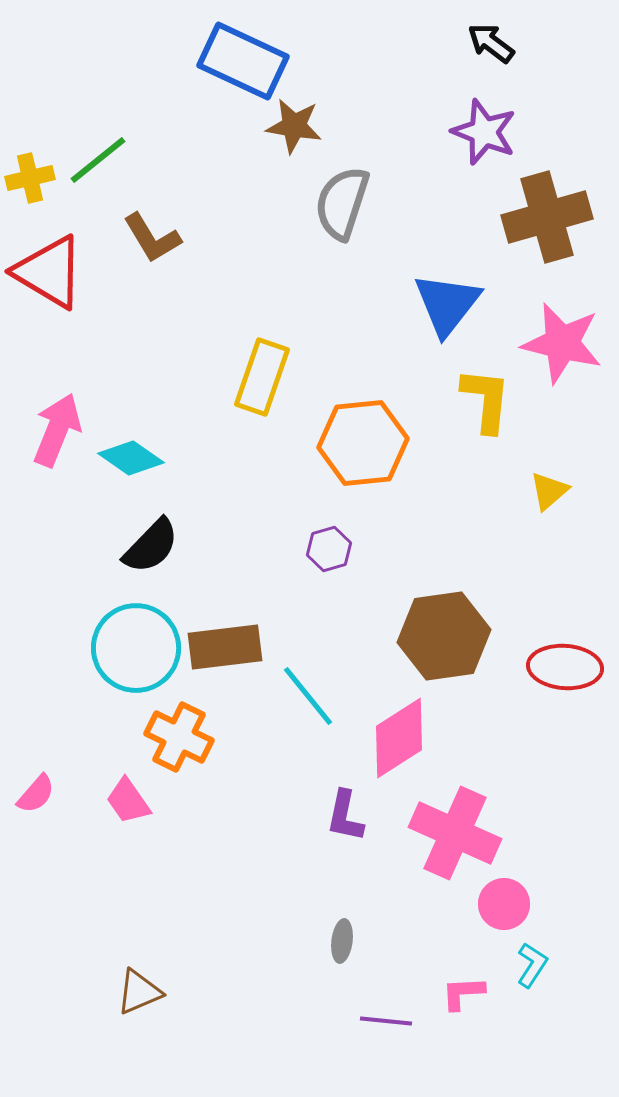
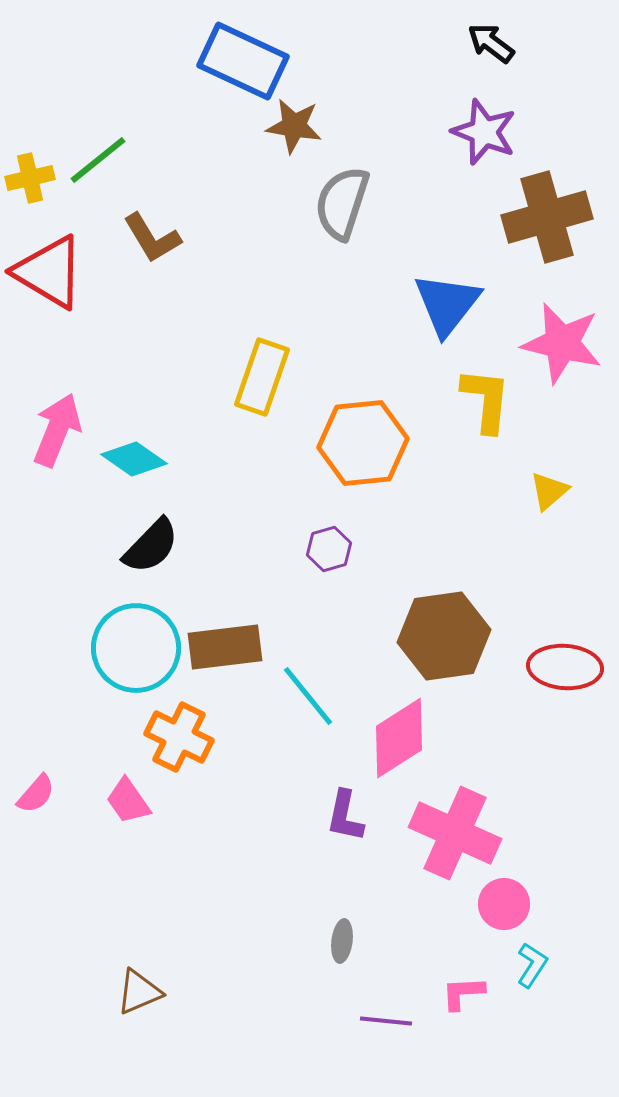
cyan diamond: moved 3 px right, 1 px down
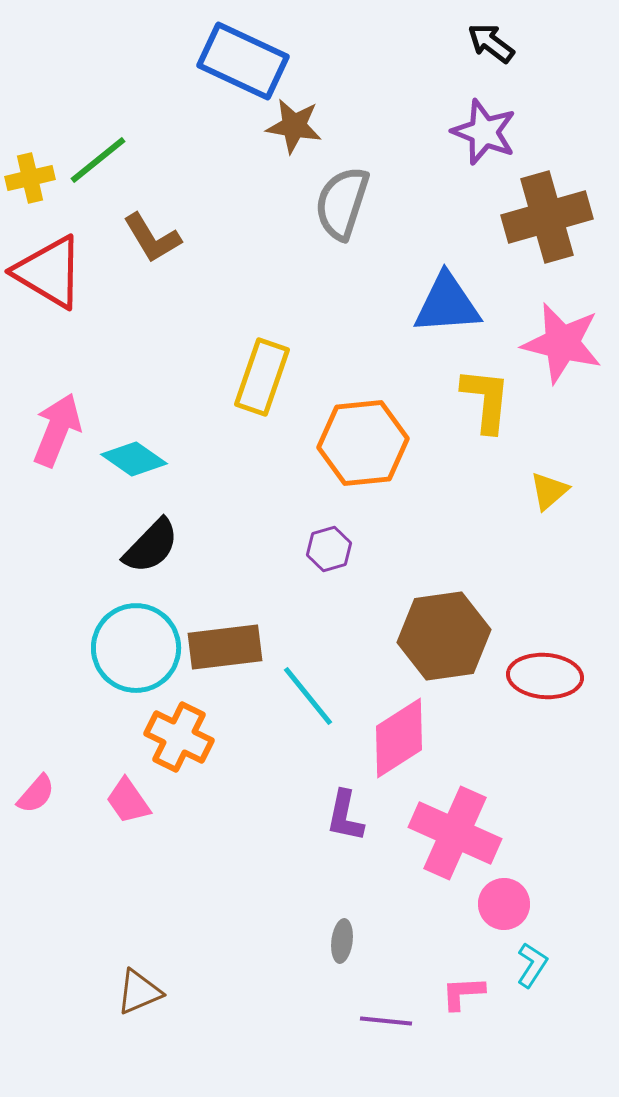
blue triangle: rotated 48 degrees clockwise
red ellipse: moved 20 px left, 9 px down
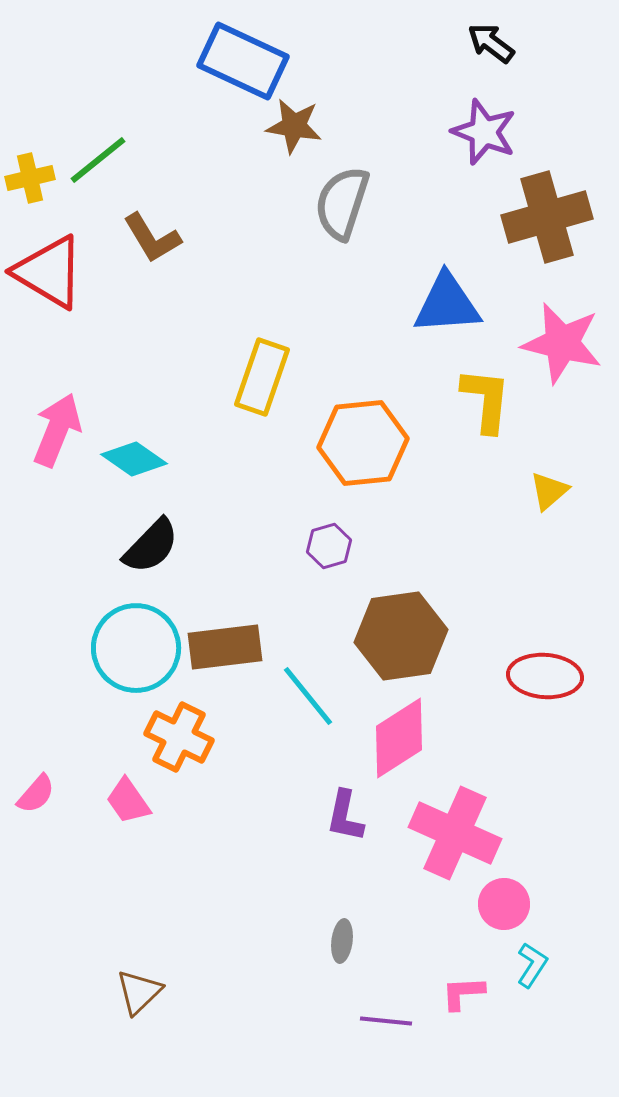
purple hexagon: moved 3 px up
brown hexagon: moved 43 px left
brown triangle: rotated 21 degrees counterclockwise
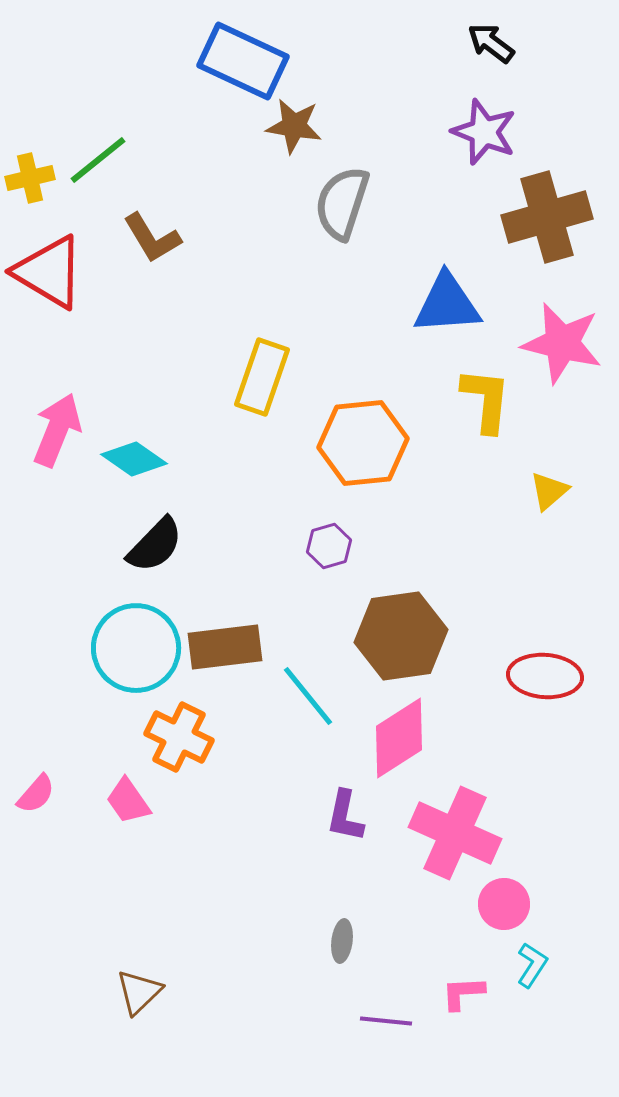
black semicircle: moved 4 px right, 1 px up
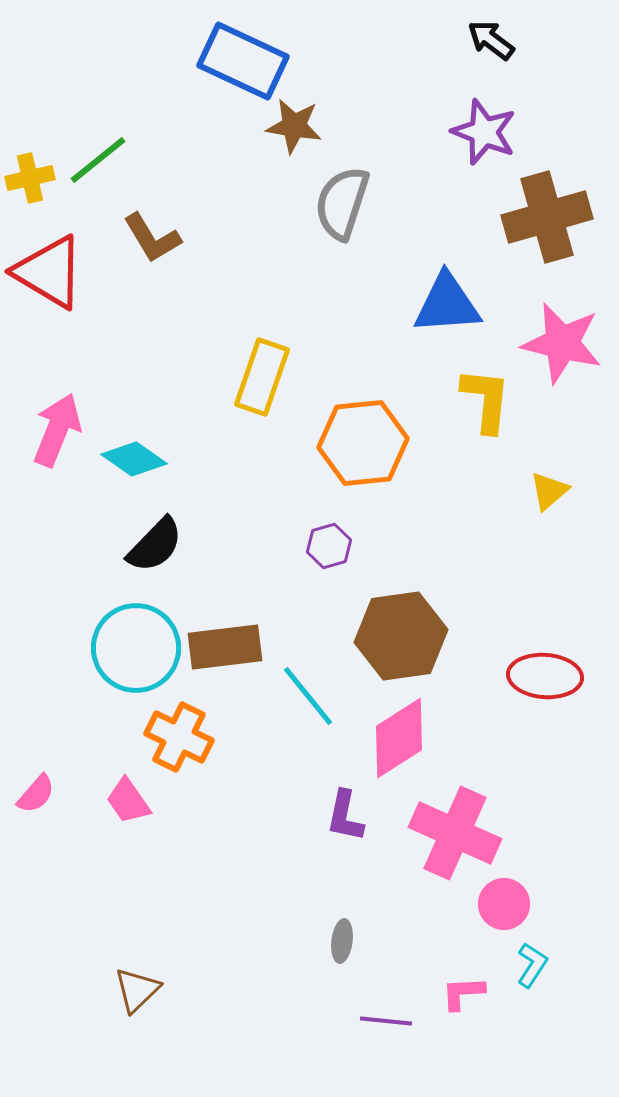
black arrow: moved 3 px up
brown triangle: moved 2 px left, 2 px up
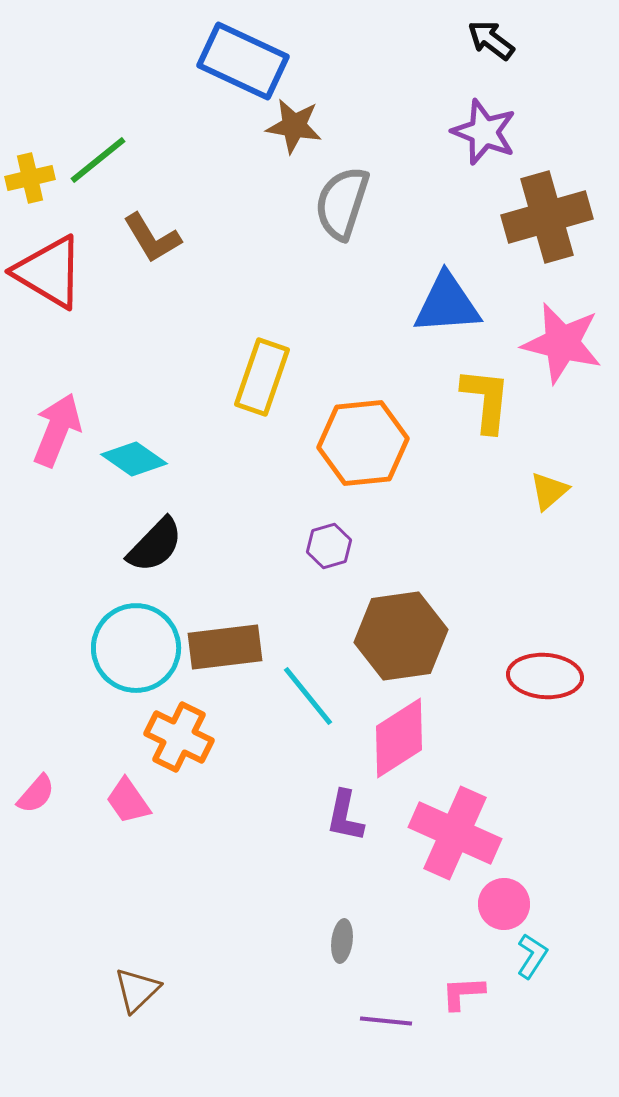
cyan L-shape: moved 9 px up
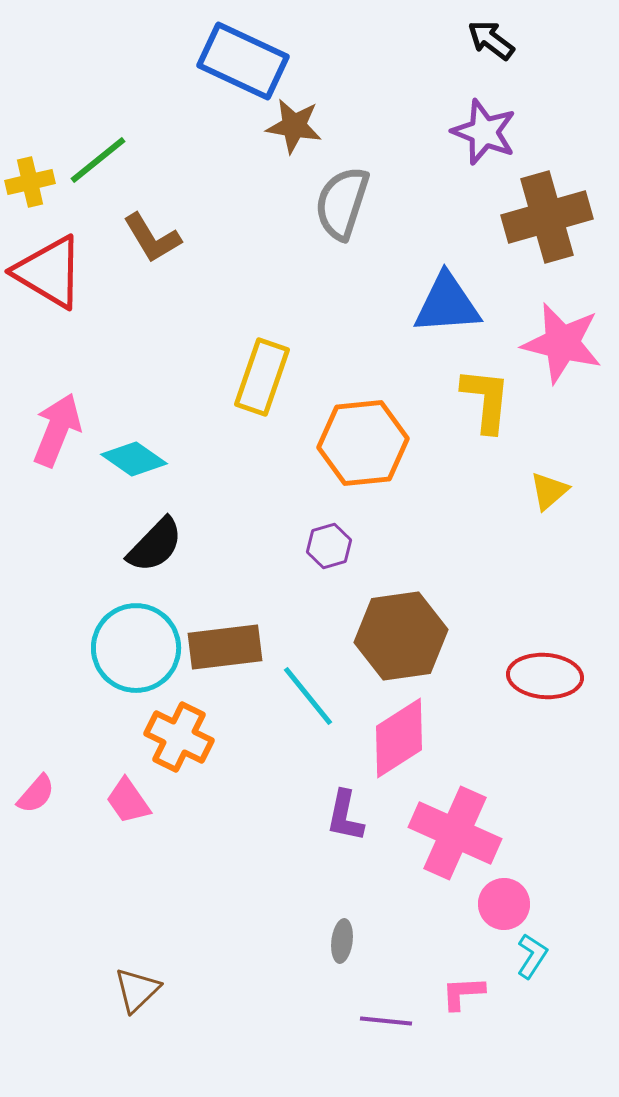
yellow cross: moved 4 px down
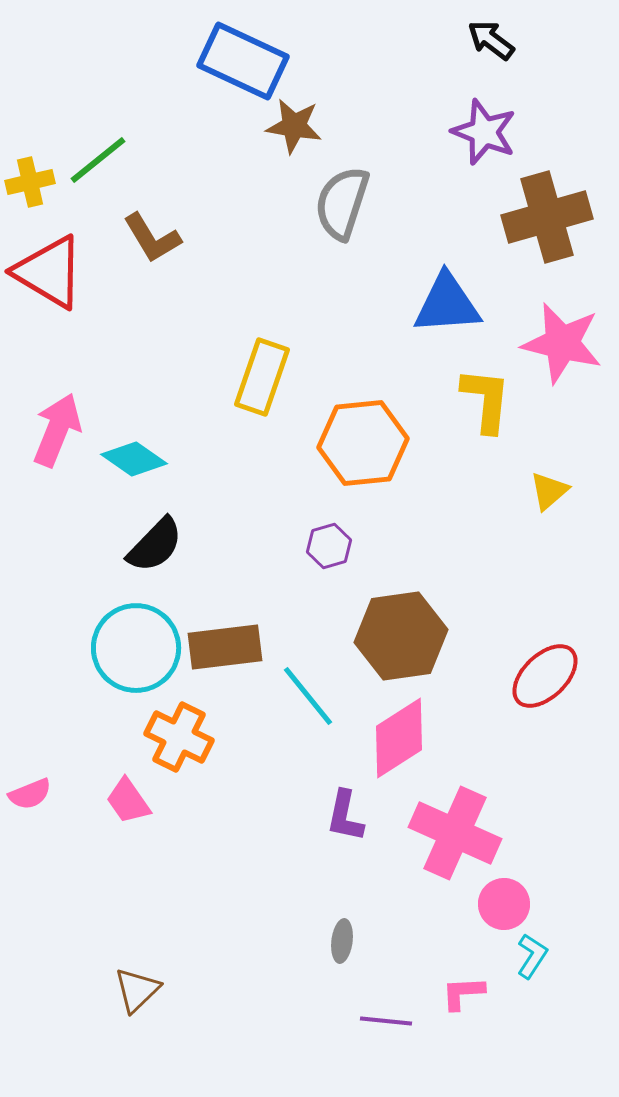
red ellipse: rotated 48 degrees counterclockwise
pink semicircle: moved 6 px left; rotated 27 degrees clockwise
